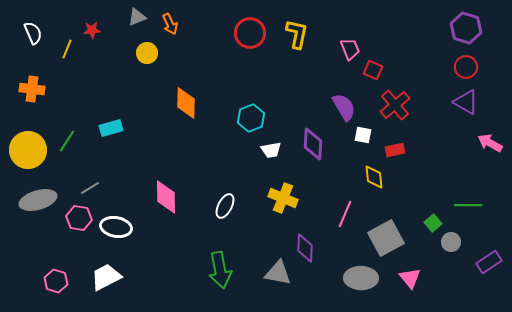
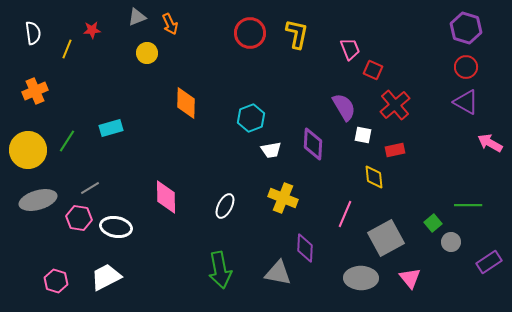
white semicircle at (33, 33): rotated 15 degrees clockwise
orange cross at (32, 89): moved 3 px right, 2 px down; rotated 30 degrees counterclockwise
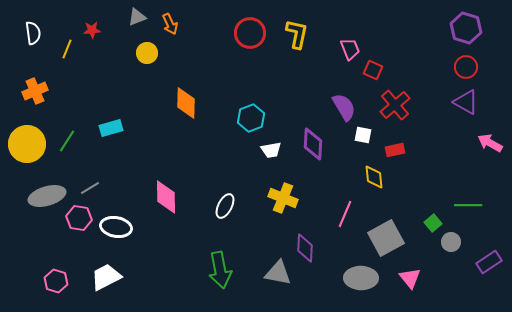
yellow circle at (28, 150): moved 1 px left, 6 px up
gray ellipse at (38, 200): moved 9 px right, 4 px up
